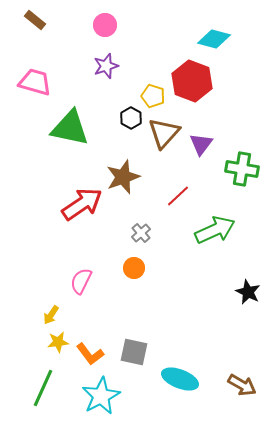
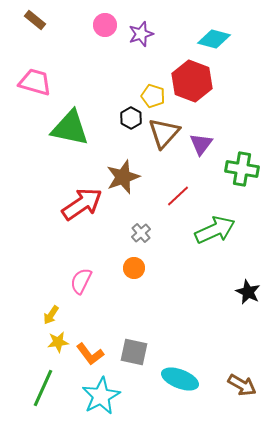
purple star: moved 35 px right, 32 px up
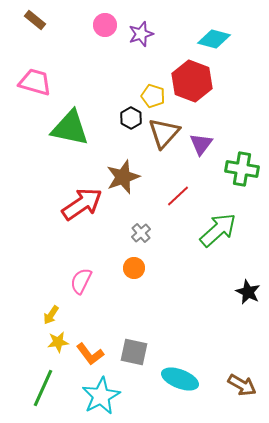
green arrow: moved 3 px right; rotated 18 degrees counterclockwise
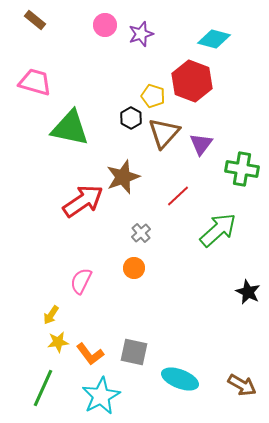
red arrow: moved 1 px right, 3 px up
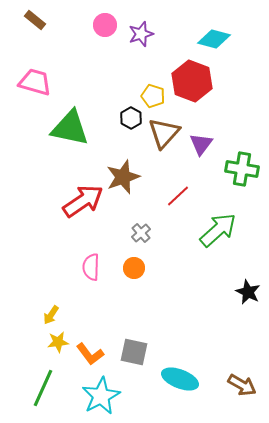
pink semicircle: moved 10 px right, 14 px up; rotated 24 degrees counterclockwise
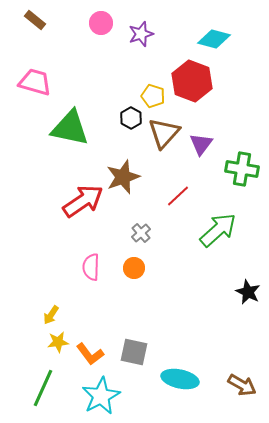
pink circle: moved 4 px left, 2 px up
cyan ellipse: rotated 9 degrees counterclockwise
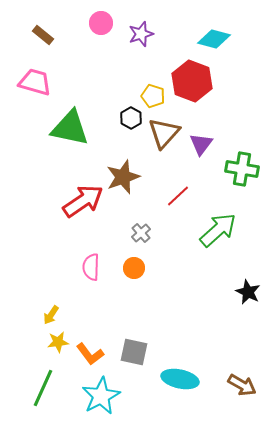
brown rectangle: moved 8 px right, 15 px down
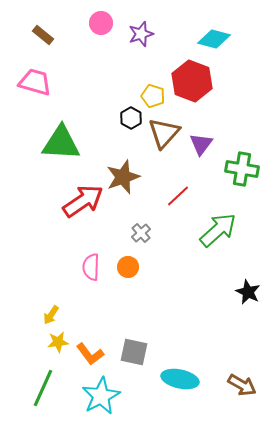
green triangle: moved 9 px left, 15 px down; rotated 9 degrees counterclockwise
orange circle: moved 6 px left, 1 px up
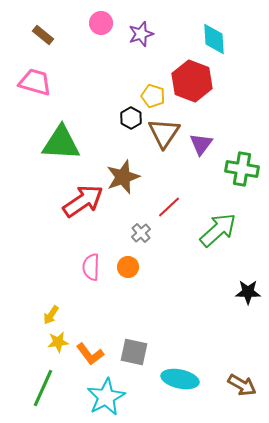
cyan diamond: rotated 72 degrees clockwise
brown triangle: rotated 8 degrees counterclockwise
red line: moved 9 px left, 11 px down
black star: rotated 25 degrees counterclockwise
cyan star: moved 5 px right, 1 px down
